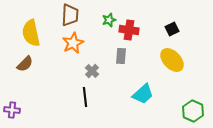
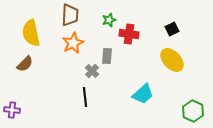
red cross: moved 4 px down
gray rectangle: moved 14 px left
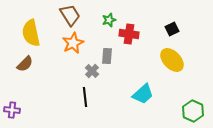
brown trapezoid: rotated 35 degrees counterclockwise
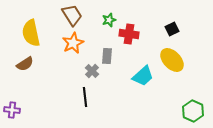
brown trapezoid: moved 2 px right
brown semicircle: rotated 12 degrees clockwise
cyan trapezoid: moved 18 px up
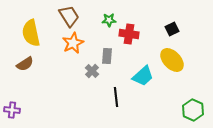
brown trapezoid: moved 3 px left, 1 px down
green star: rotated 16 degrees clockwise
black line: moved 31 px right
green hexagon: moved 1 px up
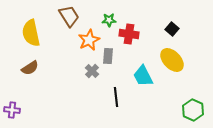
black square: rotated 24 degrees counterclockwise
orange star: moved 16 px right, 3 px up
gray rectangle: moved 1 px right
brown semicircle: moved 5 px right, 4 px down
cyan trapezoid: rotated 105 degrees clockwise
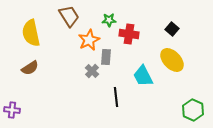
gray rectangle: moved 2 px left, 1 px down
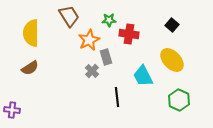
black square: moved 4 px up
yellow semicircle: rotated 12 degrees clockwise
gray rectangle: rotated 21 degrees counterclockwise
black line: moved 1 px right
green hexagon: moved 14 px left, 10 px up
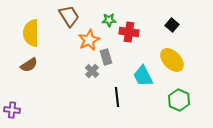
red cross: moved 2 px up
brown semicircle: moved 1 px left, 3 px up
